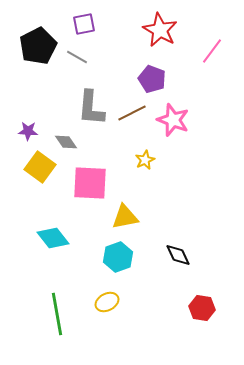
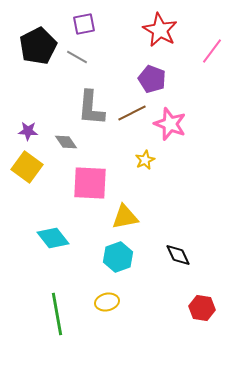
pink star: moved 3 px left, 4 px down
yellow square: moved 13 px left
yellow ellipse: rotated 15 degrees clockwise
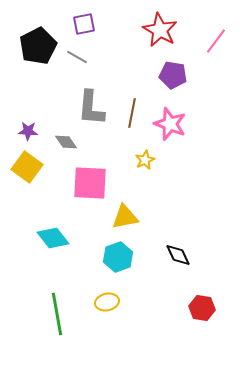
pink line: moved 4 px right, 10 px up
purple pentagon: moved 21 px right, 4 px up; rotated 12 degrees counterclockwise
brown line: rotated 52 degrees counterclockwise
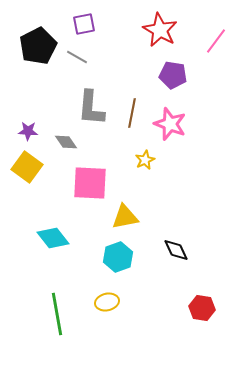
black diamond: moved 2 px left, 5 px up
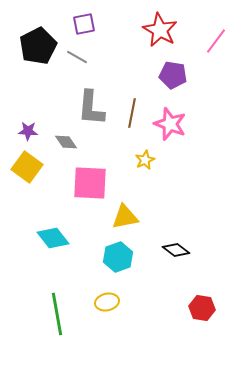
black diamond: rotated 28 degrees counterclockwise
